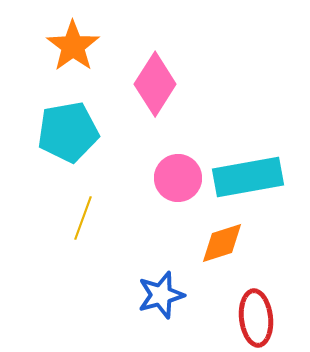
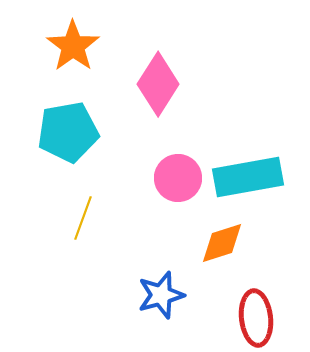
pink diamond: moved 3 px right
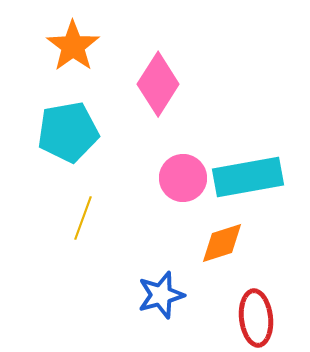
pink circle: moved 5 px right
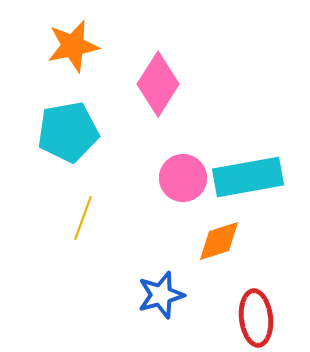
orange star: rotated 24 degrees clockwise
orange diamond: moved 3 px left, 2 px up
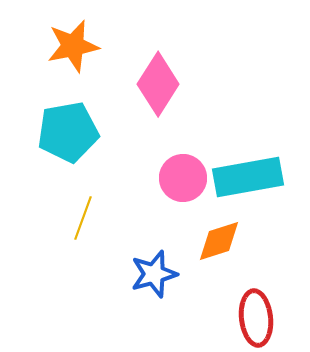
blue star: moved 7 px left, 21 px up
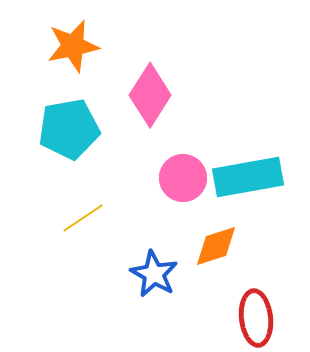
pink diamond: moved 8 px left, 11 px down
cyan pentagon: moved 1 px right, 3 px up
yellow line: rotated 36 degrees clockwise
orange diamond: moved 3 px left, 5 px down
blue star: rotated 27 degrees counterclockwise
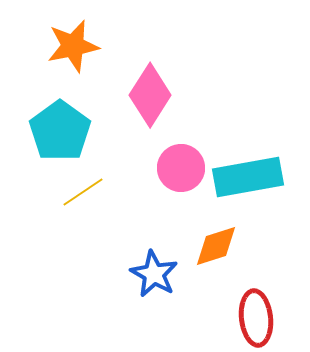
cyan pentagon: moved 9 px left, 2 px down; rotated 26 degrees counterclockwise
pink circle: moved 2 px left, 10 px up
yellow line: moved 26 px up
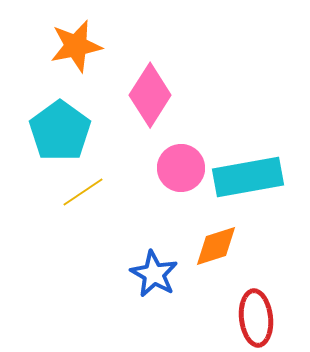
orange star: moved 3 px right
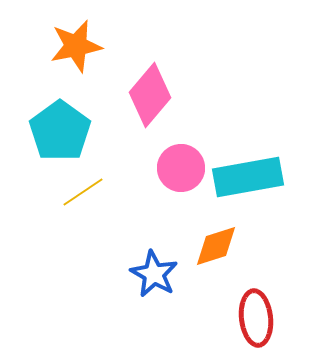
pink diamond: rotated 8 degrees clockwise
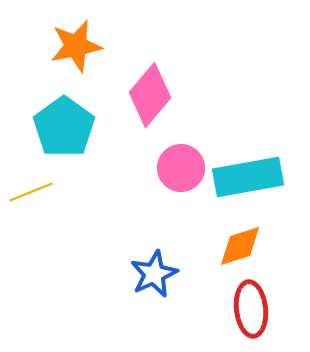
cyan pentagon: moved 4 px right, 4 px up
yellow line: moved 52 px left; rotated 12 degrees clockwise
orange diamond: moved 24 px right
blue star: rotated 18 degrees clockwise
red ellipse: moved 5 px left, 9 px up
